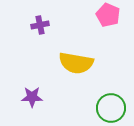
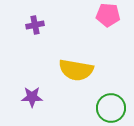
pink pentagon: rotated 20 degrees counterclockwise
purple cross: moved 5 px left
yellow semicircle: moved 7 px down
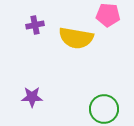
yellow semicircle: moved 32 px up
green circle: moved 7 px left, 1 px down
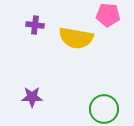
purple cross: rotated 18 degrees clockwise
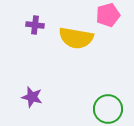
pink pentagon: rotated 20 degrees counterclockwise
purple star: rotated 15 degrees clockwise
green circle: moved 4 px right
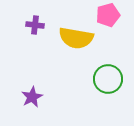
purple star: rotated 30 degrees clockwise
green circle: moved 30 px up
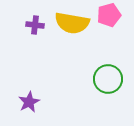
pink pentagon: moved 1 px right
yellow semicircle: moved 4 px left, 15 px up
purple star: moved 3 px left, 5 px down
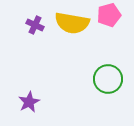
purple cross: rotated 18 degrees clockwise
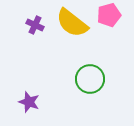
yellow semicircle: rotated 28 degrees clockwise
green circle: moved 18 px left
purple star: rotated 25 degrees counterclockwise
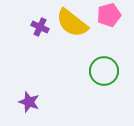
purple cross: moved 5 px right, 2 px down
green circle: moved 14 px right, 8 px up
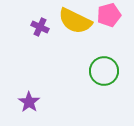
yellow semicircle: moved 3 px right, 2 px up; rotated 12 degrees counterclockwise
purple star: rotated 15 degrees clockwise
